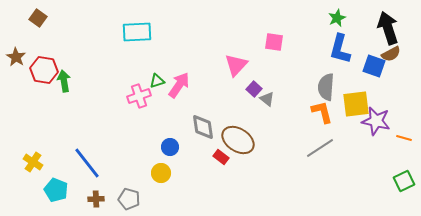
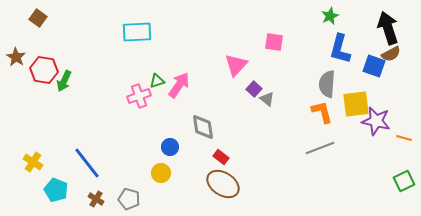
green star: moved 7 px left, 2 px up
green arrow: rotated 145 degrees counterclockwise
gray semicircle: moved 1 px right, 3 px up
brown ellipse: moved 15 px left, 44 px down
gray line: rotated 12 degrees clockwise
brown cross: rotated 35 degrees clockwise
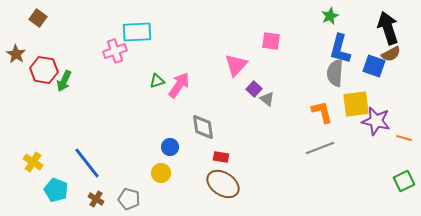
pink square: moved 3 px left, 1 px up
brown star: moved 3 px up
gray semicircle: moved 8 px right, 11 px up
pink cross: moved 24 px left, 45 px up
red rectangle: rotated 28 degrees counterclockwise
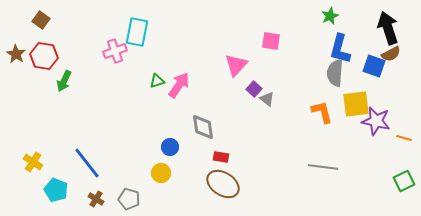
brown square: moved 3 px right, 2 px down
cyan rectangle: rotated 76 degrees counterclockwise
red hexagon: moved 14 px up
gray line: moved 3 px right, 19 px down; rotated 28 degrees clockwise
